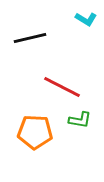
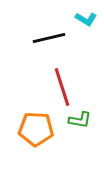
black line: moved 19 px right
red line: rotated 45 degrees clockwise
orange pentagon: moved 1 px right, 3 px up
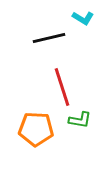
cyan L-shape: moved 3 px left, 1 px up
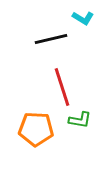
black line: moved 2 px right, 1 px down
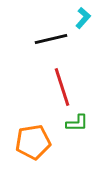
cyan L-shape: rotated 80 degrees counterclockwise
green L-shape: moved 3 px left, 3 px down; rotated 10 degrees counterclockwise
orange pentagon: moved 3 px left, 13 px down; rotated 12 degrees counterclockwise
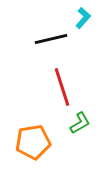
green L-shape: moved 3 px right; rotated 30 degrees counterclockwise
